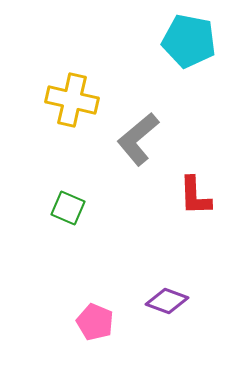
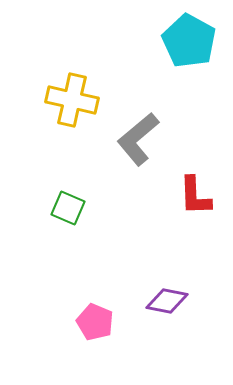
cyan pentagon: rotated 18 degrees clockwise
purple diamond: rotated 9 degrees counterclockwise
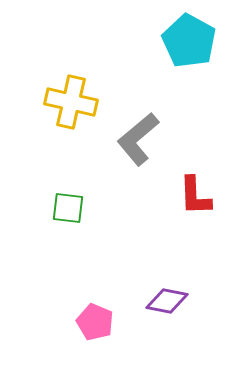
yellow cross: moved 1 px left, 2 px down
green square: rotated 16 degrees counterclockwise
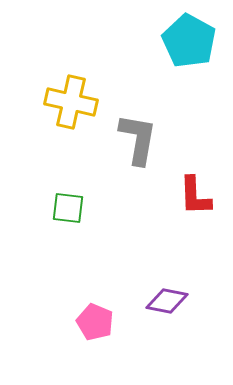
gray L-shape: rotated 140 degrees clockwise
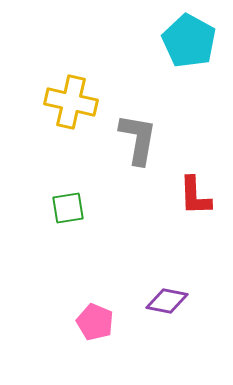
green square: rotated 16 degrees counterclockwise
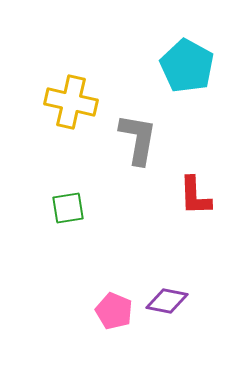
cyan pentagon: moved 2 px left, 25 px down
pink pentagon: moved 19 px right, 11 px up
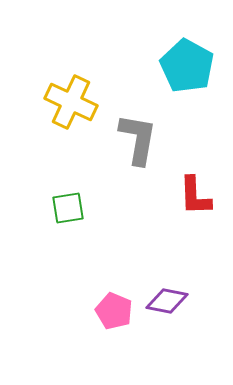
yellow cross: rotated 12 degrees clockwise
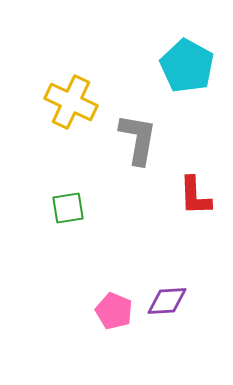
purple diamond: rotated 15 degrees counterclockwise
